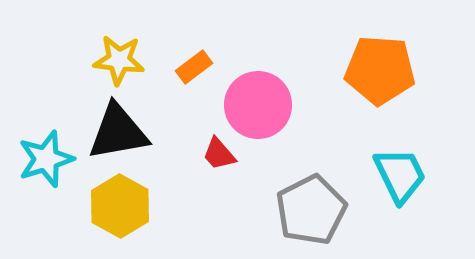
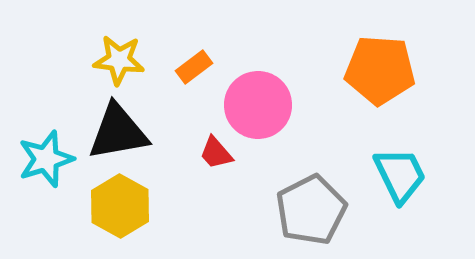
red trapezoid: moved 3 px left, 1 px up
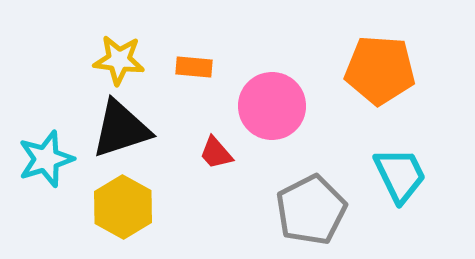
orange rectangle: rotated 42 degrees clockwise
pink circle: moved 14 px right, 1 px down
black triangle: moved 3 px right, 3 px up; rotated 8 degrees counterclockwise
yellow hexagon: moved 3 px right, 1 px down
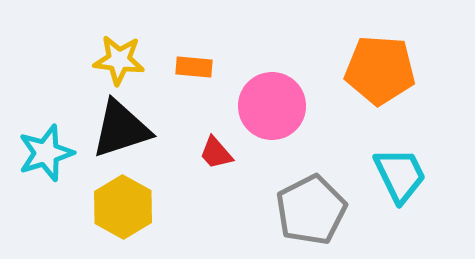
cyan star: moved 6 px up
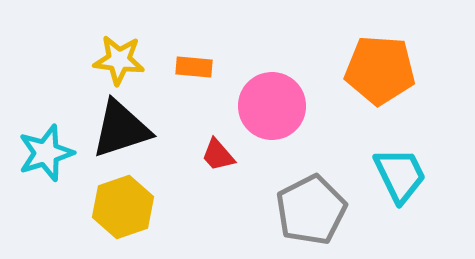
red trapezoid: moved 2 px right, 2 px down
yellow hexagon: rotated 12 degrees clockwise
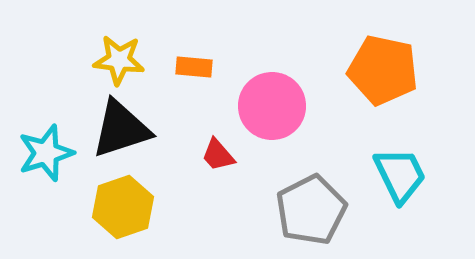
orange pentagon: moved 3 px right; rotated 8 degrees clockwise
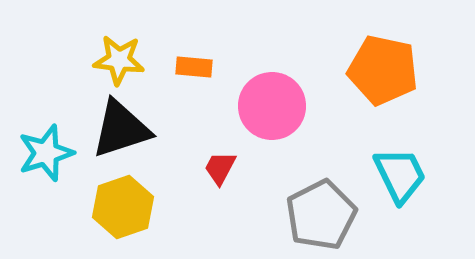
red trapezoid: moved 2 px right, 13 px down; rotated 69 degrees clockwise
gray pentagon: moved 10 px right, 5 px down
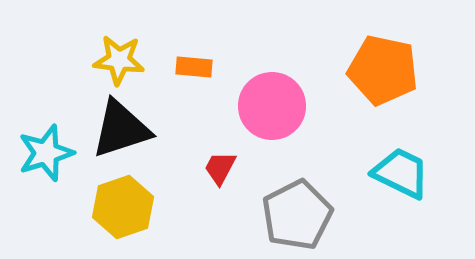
cyan trapezoid: moved 1 px right, 2 px up; rotated 38 degrees counterclockwise
gray pentagon: moved 24 px left
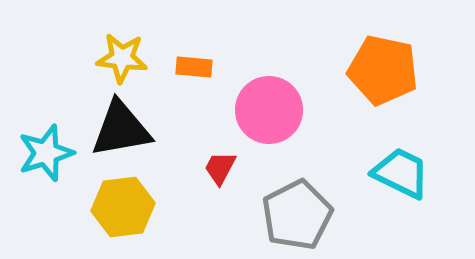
yellow star: moved 3 px right, 2 px up
pink circle: moved 3 px left, 4 px down
black triangle: rotated 8 degrees clockwise
yellow hexagon: rotated 12 degrees clockwise
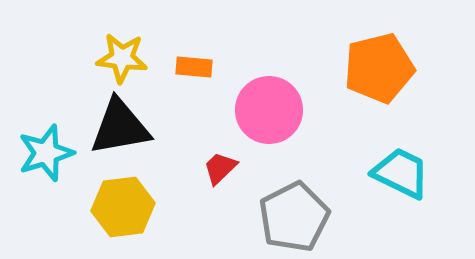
orange pentagon: moved 4 px left, 2 px up; rotated 26 degrees counterclockwise
black triangle: moved 1 px left, 2 px up
red trapezoid: rotated 18 degrees clockwise
gray pentagon: moved 3 px left, 2 px down
